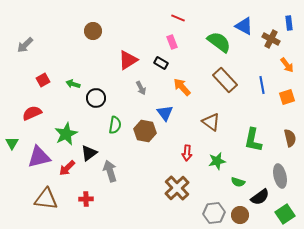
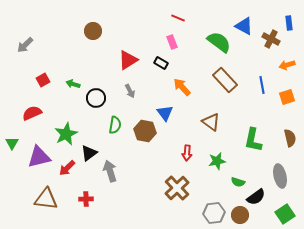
orange arrow at (287, 65): rotated 112 degrees clockwise
gray arrow at (141, 88): moved 11 px left, 3 px down
black semicircle at (260, 197): moved 4 px left
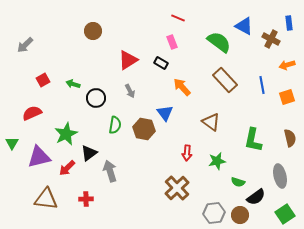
brown hexagon at (145, 131): moved 1 px left, 2 px up
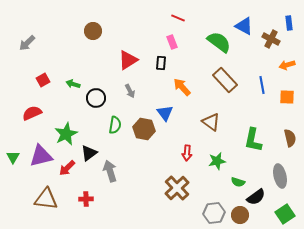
gray arrow at (25, 45): moved 2 px right, 2 px up
black rectangle at (161, 63): rotated 64 degrees clockwise
orange square at (287, 97): rotated 21 degrees clockwise
green triangle at (12, 143): moved 1 px right, 14 px down
purple triangle at (39, 157): moved 2 px right, 1 px up
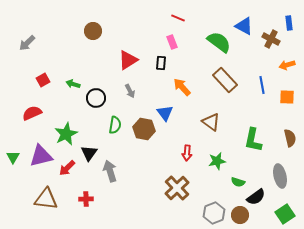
black triangle at (89, 153): rotated 18 degrees counterclockwise
gray hexagon at (214, 213): rotated 15 degrees counterclockwise
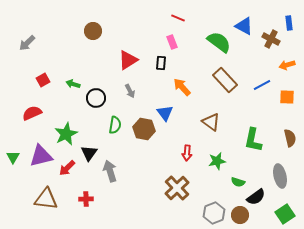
blue line at (262, 85): rotated 72 degrees clockwise
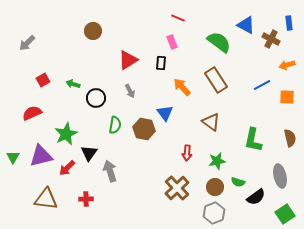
blue triangle at (244, 26): moved 2 px right, 1 px up
brown rectangle at (225, 80): moved 9 px left; rotated 10 degrees clockwise
brown circle at (240, 215): moved 25 px left, 28 px up
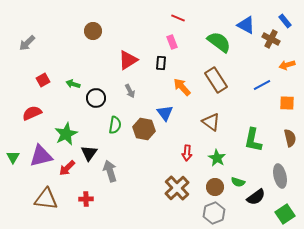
blue rectangle at (289, 23): moved 4 px left, 2 px up; rotated 32 degrees counterclockwise
orange square at (287, 97): moved 6 px down
green star at (217, 161): moved 3 px up; rotated 30 degrees counterclockwise
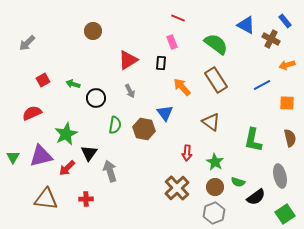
green semicircle at (219, 42): moved 3 px left, 2 px down
green star at (217, 158): moved 2 px left, 4 px down
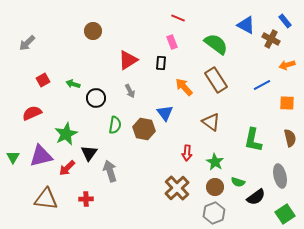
orange arrow at (182, 87): moved 2 px right
